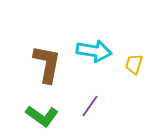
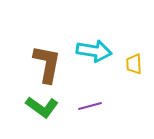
yellow trapezoid: rotated 20 degrees counterclockwise
purple line: rotated 40 degrees clockwise
green L-shape: moved 9 px up
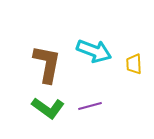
cyan arrow: rotated 12 degrees clockwise
green L-shape: moved 6 px right, 1 px down
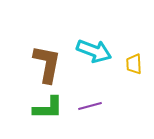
green L-shape: rotated 36 degrees counterclockwise
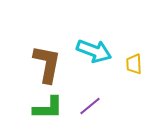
purple line: rotated 25 degrees counterclockwise
